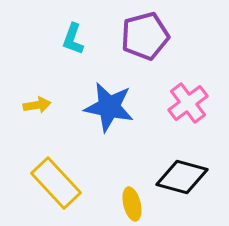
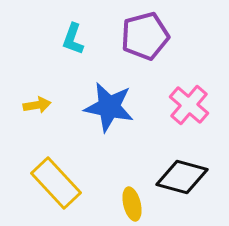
pink cross: moved 1 px right, 2 px down; rotated 12 degrees counterclockwise
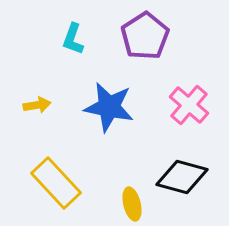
purple pentagon: rotated 18 degrees counterclockwise
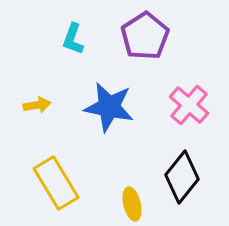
black diamond: rotated 66 degrees counterclockwise
yellow rectangle: rotated 12 degrees clockwise
